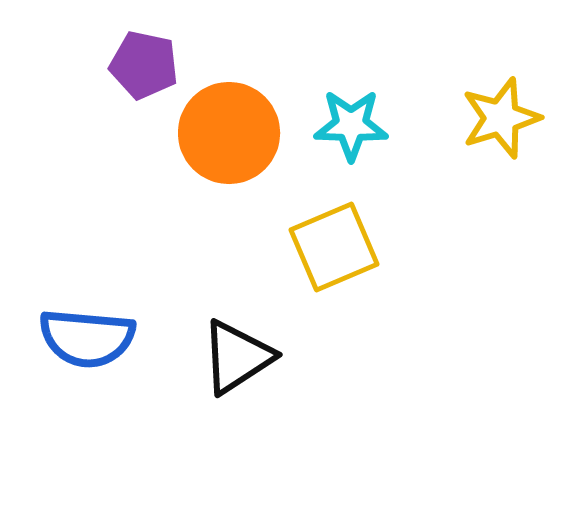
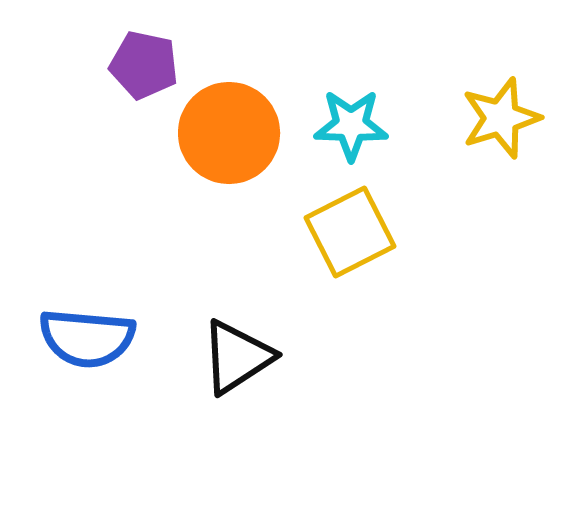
yellow square: moved 16 px right, 15 px up; rotated 4 degrees counterclockwise
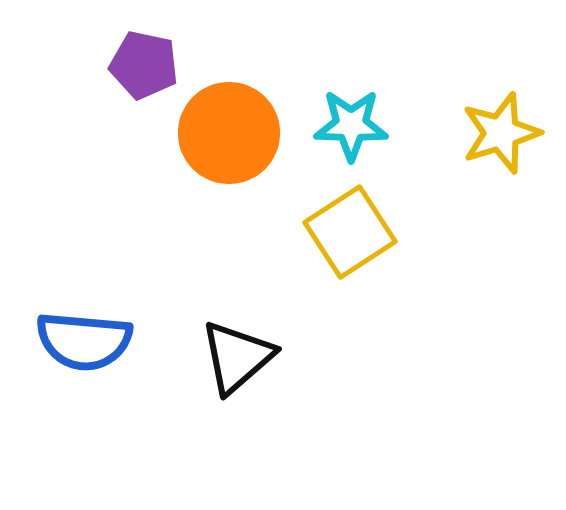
yellow star: moved 15 px down
yellow square: rotated 6 degrees counterclockwise
blue semicircle: moved 3 px left, 3 px down
black triangle: rotated 8 degrees counterclockwise
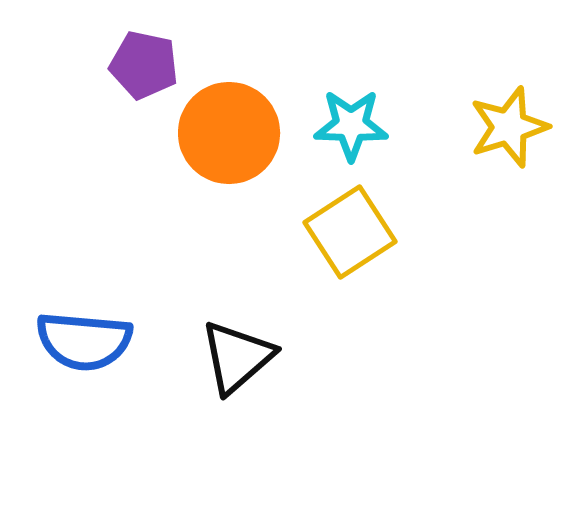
yellow star: moved 8 px right, 6 px up
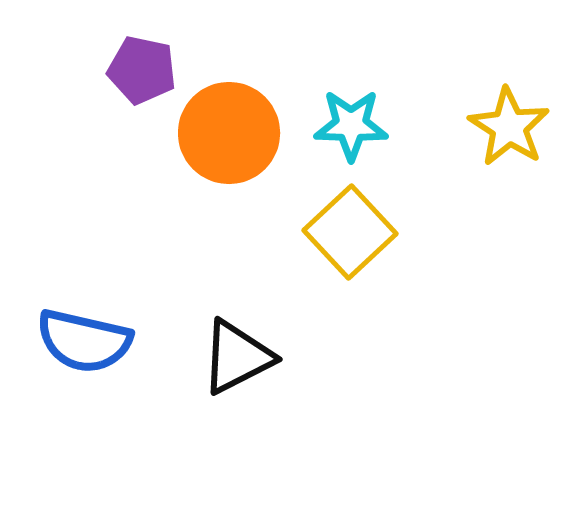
purple pentagon: moved 2 px left, 5 px down
yellow star: rotated 22 degrees counterclockwise
yellow square: rotated 10 degrees counterclockwise
blue semicircle: rotated 8 degrees clockwise
black triangle: rotated 14 degrees clockwise
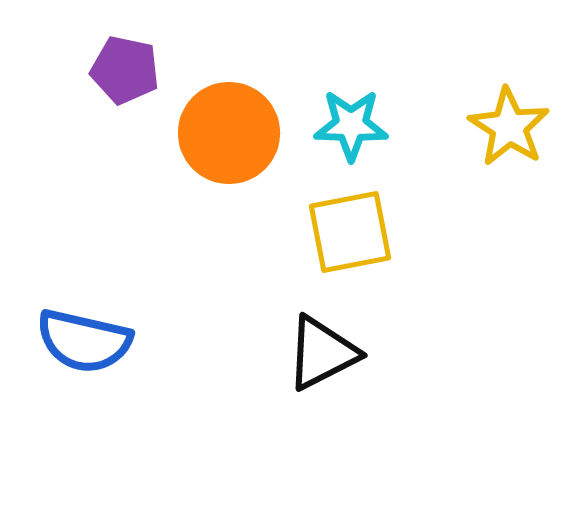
purple pentagon: moved 17 px left
yellow square: rotated 32 degrees clockwise
black triangle: moved 85 px right, 4 px up
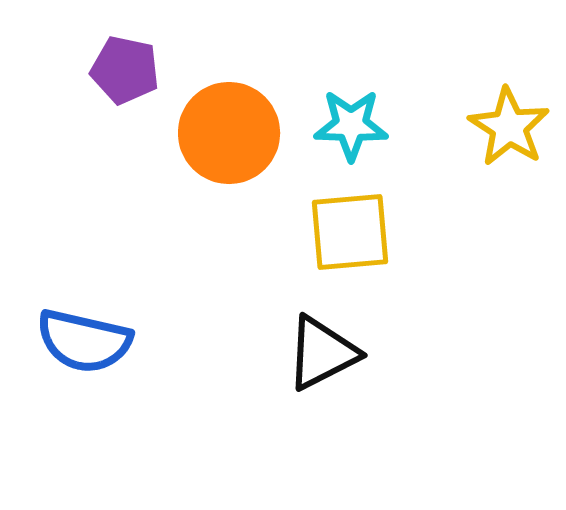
yellow square: rotated 6 degrees clockwise
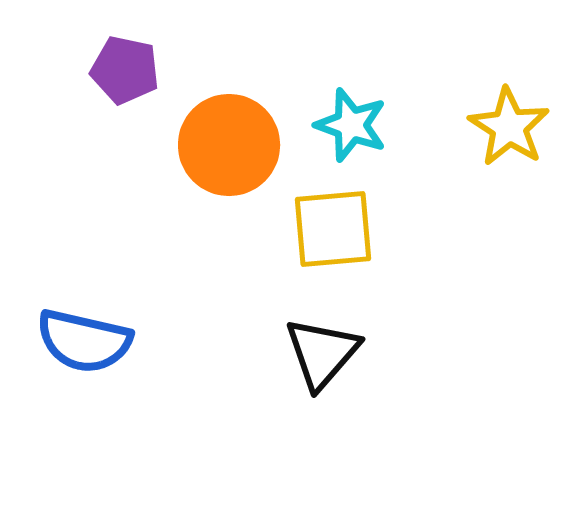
cyan star: rotated 18 degrees clockwise
orange circle: moved 12 px down
yellow square: moved 17 px left, 3 px up
black triangle: rotated 22 degrees counterclockwise
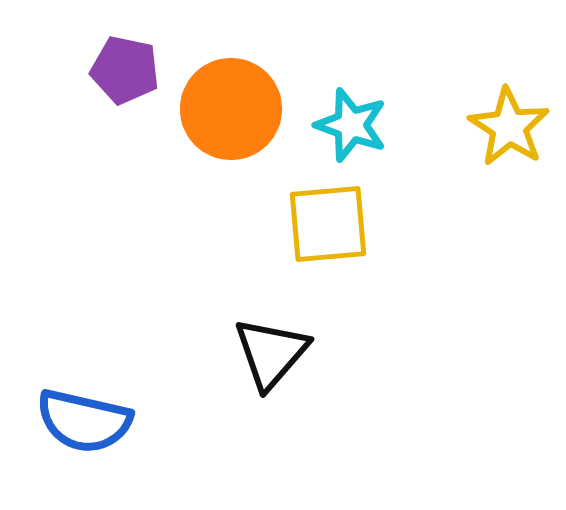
orange circle: moved 2 px right, 36 px up
yellow square: moved 5 px left, 5 px up
blue semicircle: moved 80 px down
black triangle: moved 51 px left
